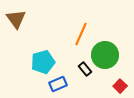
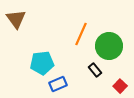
green circle: moved 4 px right, 9 px up
cyan pentagon: moved 1 px left, 1 px down; rotated 10 degrees clockwise
black rectangle: moved 10 px right, 1 px down
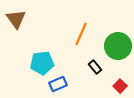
green circle: moved 9 px right
black rectangle: moved 3 px up
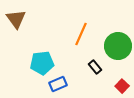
red square: moved 2 px right
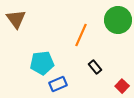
orange line: moved 1 px down
green circle: moved 26 px up
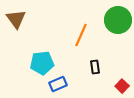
black rectangle: rotated 32 degrees clockwise
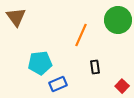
brown triangle: moved 2 px up
cyan pentagon: moved 2 px left
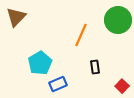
brown triangle: rotated 20 degrees clockwise
cyan pentagon: rotated 25 degrees counterclockwise
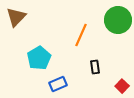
cyan pentagon: moved 1 px left, 5 px up
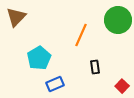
blue rectangle: moved 3 px left
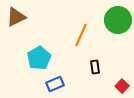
brown triangle: rotated 20 degrees clockwise
